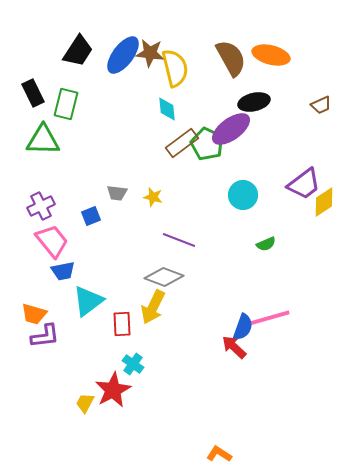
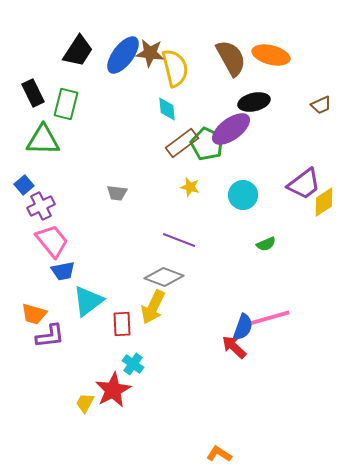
yellow star: moved 37 px right, 10 px up
blue square: moved 67 px left, 31 px up; rotated 18 degrees counterclockwise
purple L-shape: moved 5 px right
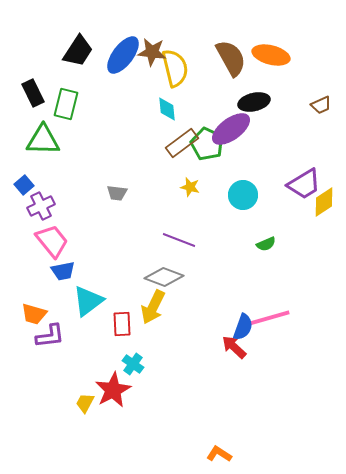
brown star: moved 2 px right, 1 px up
purple trapezoid: rotated 6 degrees clockwise
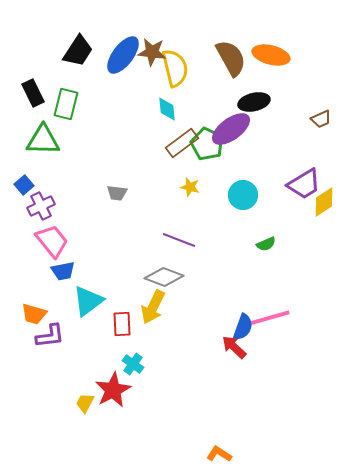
brown trapezoid: moved 14 px down
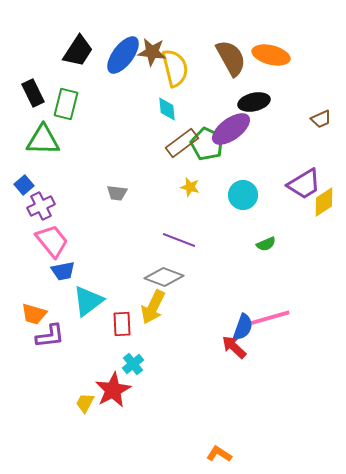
cyan cross: rotated 15 degrees clockwise
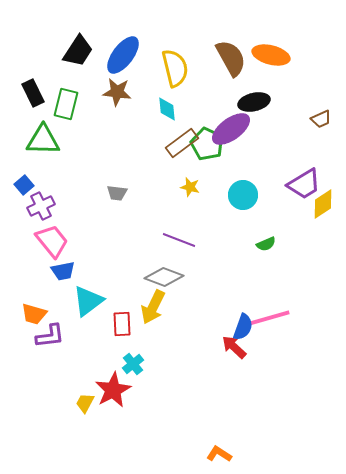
brown star: moved 35 px left, 40 px down
yellow diamond: moved 1 px left, 2 px down
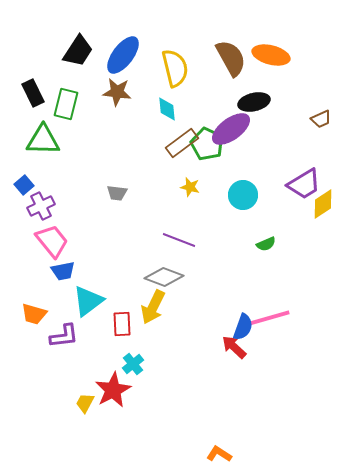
purple L-shape: moved 14 px right
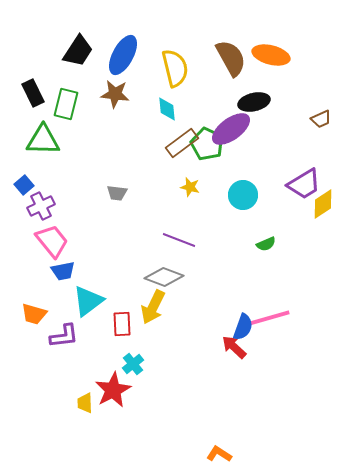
blue ellipse: rotated 9 degrees counterclockwise
brown star: moved 2 px left, 2 px down
yellow trapezoid: rotated 30 degrees counterclockwise
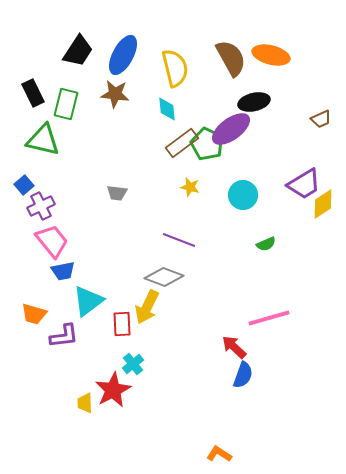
green triangle: rotated 12 degrees clockwise
yellow arrow: moved 6 px left
blue semicircle: moved 48 px down
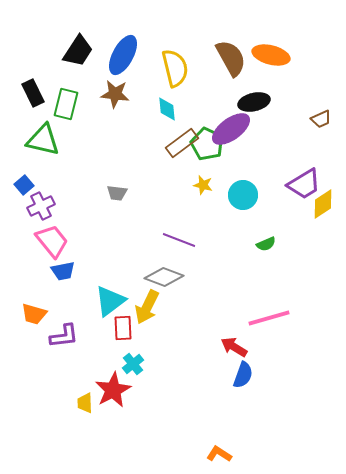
yellow star: moved 13 px right, 2 px up
cyan triangle: moved 22 px right
red rectangle: moved 1 px right, 4 px down
red arrow: rotated 12 degrees counterclockwise
